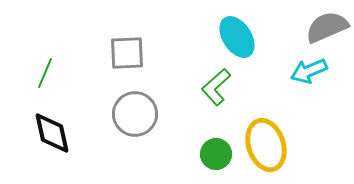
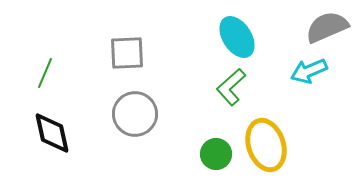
green L-shape: moved 15 px right
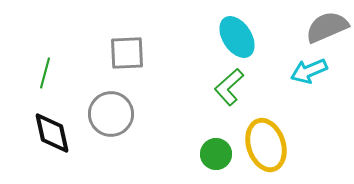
green line: rotated 8 degrees counterclockwise
green L-shape: moved 2 px left
gray circle: moved 24 px left
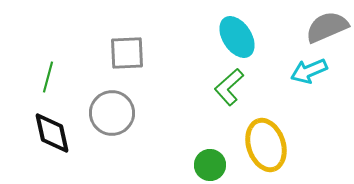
green line: moved 3 px right, 4 px down
gray circle: moved 1 px right, 1 px up
green circle: moved 6 px left, 11 px down
